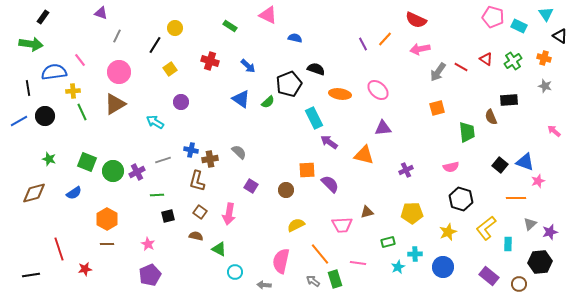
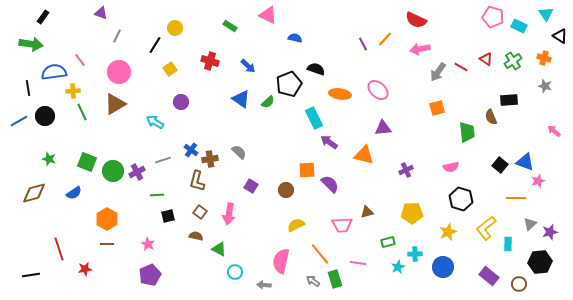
blue cross at (191, 150): rotated 24 degrees clockwise
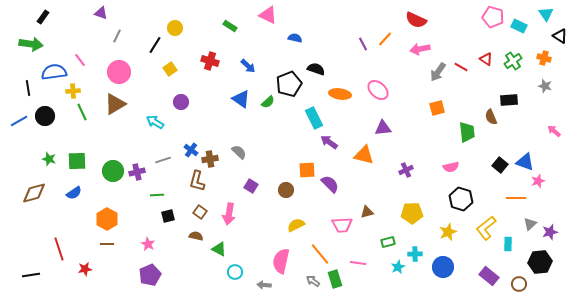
green square at (87, 162): moved 10 px left, 1 px up; rotated 24 degrees counterclockwise
purple cross at (137, 172): rotated 14 degrees clockwise
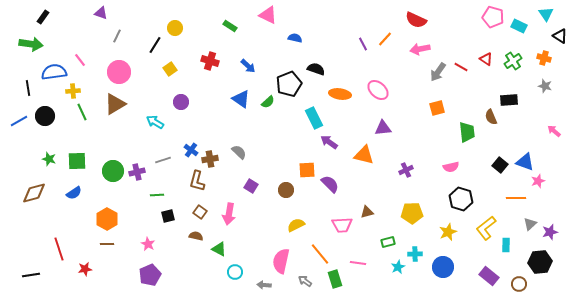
cyan rectangle at (508, 244): moved 2 px left, 1 px down
gray arrow at (313, 281): moved 8 px left
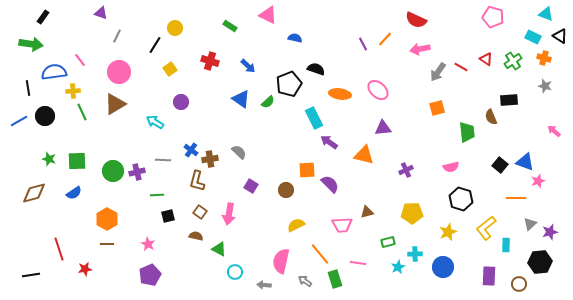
cyan triangle at (546, 14): rotated 35 degrees counterclockwise
cyan rectangle at (519, 26): moved 14 px right, 11 px down
gray line at (163, 160): rotated 21 degrees clockwise
purple rectangle at (489, 276): rotated 54 degrees clockwise
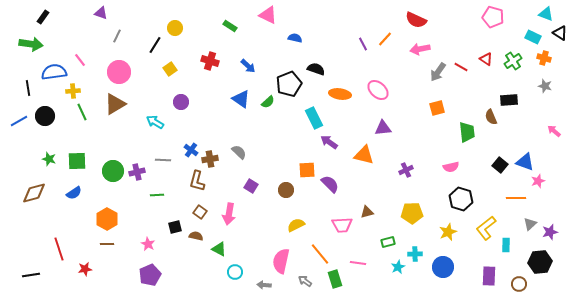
black triangle at (560, 36): moved 3 px up
black square at (168, 216): moved 7 px right, 11 px down
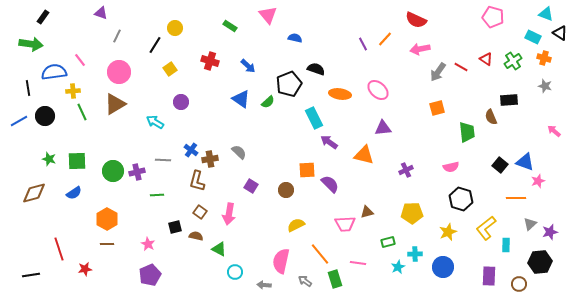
pink triangle at (268, 15): rotated 24 degrees clockwise
pink trapezoid at (342, 225): moved 3 px right, 1 px up
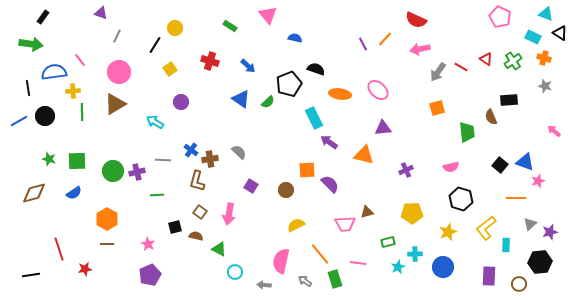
pink pentagon at (493, 17): moved 7 px right; rotated 10 degrees clockwise
green line at (82, 112): rotated 24 degrees clockwise
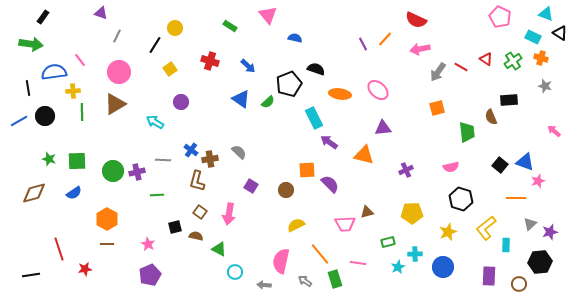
orange cross at (544, 58): moved 3 px left
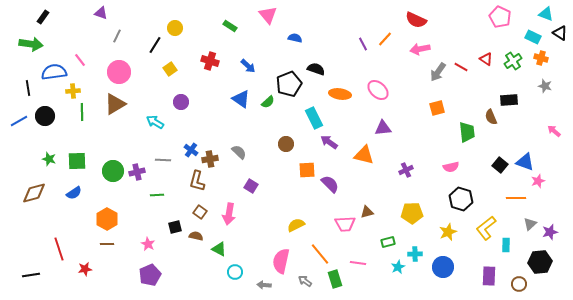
brown circle at (286, 190): moved 46 px up
